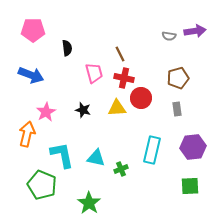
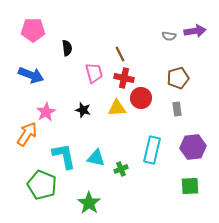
orange arrow: rotated 20 degrees clockwise
cyan L-shape: moved 2 px right, 1 px down
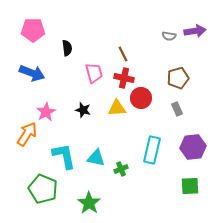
brown line: moved 3 px right
blue arrow: moved 1 px right, 2 px up
gray rectangle: rotated 16 degrees counterclockwise
green pentagon: moved 1 px right, 4 px down
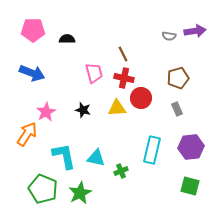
black semicircle: moved 9 px up; rotated 84 degrees counterclockwise
purple hexagon: moved 2 px left
green cross: moved 2 px down
green square: rotated 18 degrees clockwise
green star: moved 9 px left, 10 px up; rotated 10 degrees clockwise
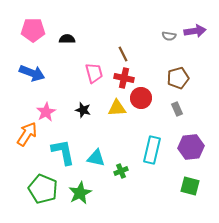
cyan L-shape: moved 1 px left, 4 px up
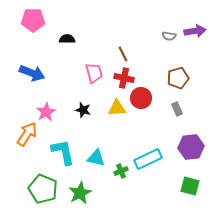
pink pentagon: moved 10 px up
cyan rectangle: moved 4 px left, 9 px down; rotated 52 degrees clockwise
